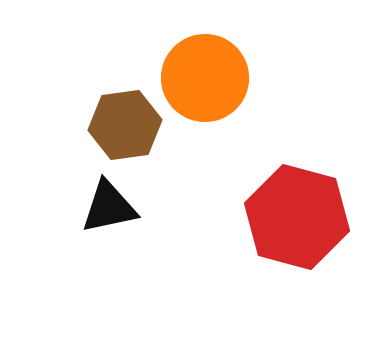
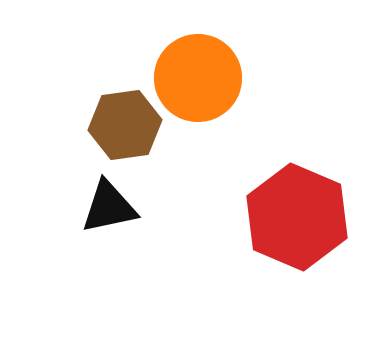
orange circle: moved 7 px left
red hexagon: rotated 8 degrees clockwise
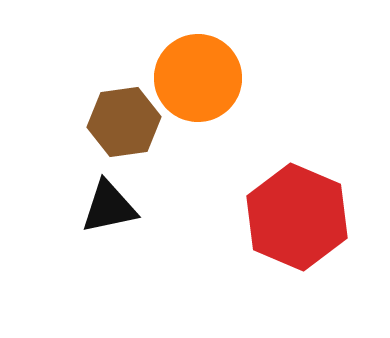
brown hexagon: moved 1 px left, 3 px up
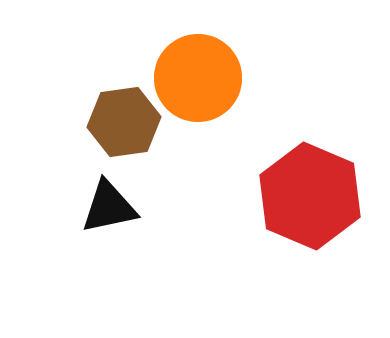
red hexagon: moved 13 px right, 21 px up
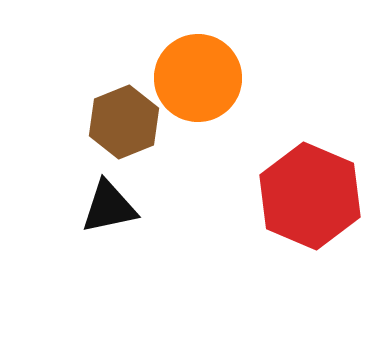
brown hexagon: rotated 14 degrees counterclockwise
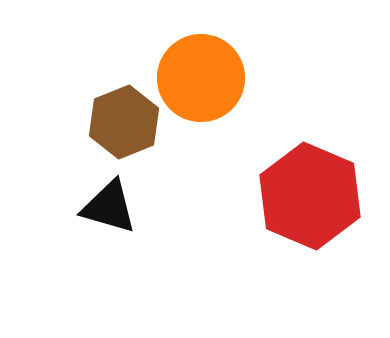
orange circle: moved 3 px right
black triangle: rotated 28 degrees clockwise
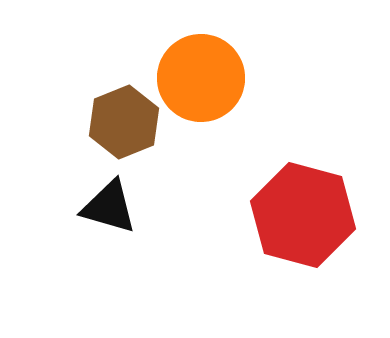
red hexagon: moved 7 px left, 19 px down; rotated 8 degrees counterclockwise
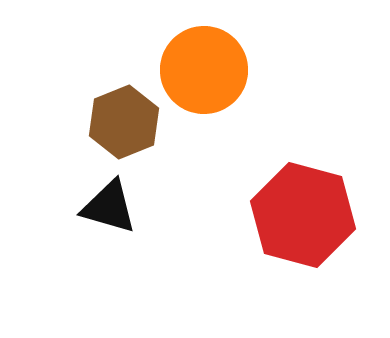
orange circle: moved 3 px right, 8 px up
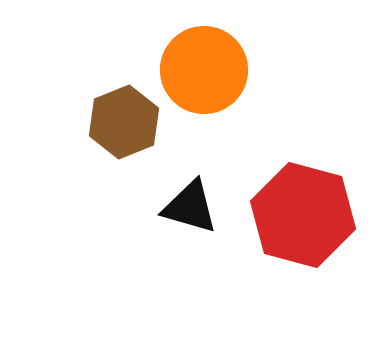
black triangle: moved 81 px right
